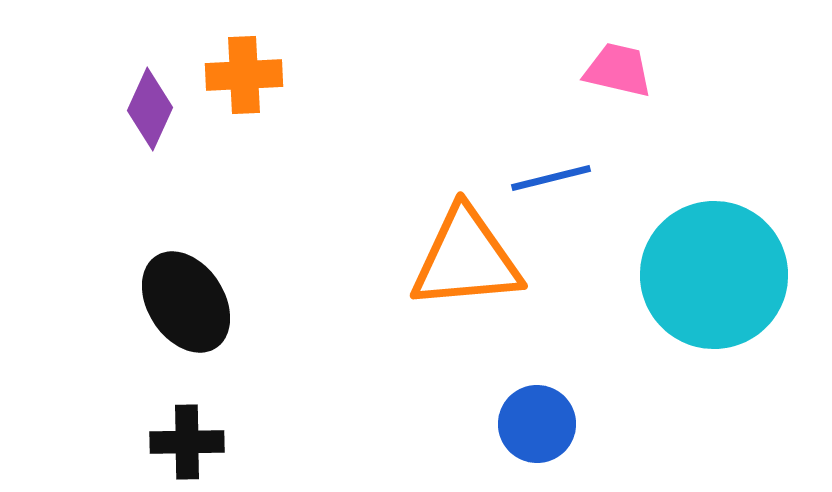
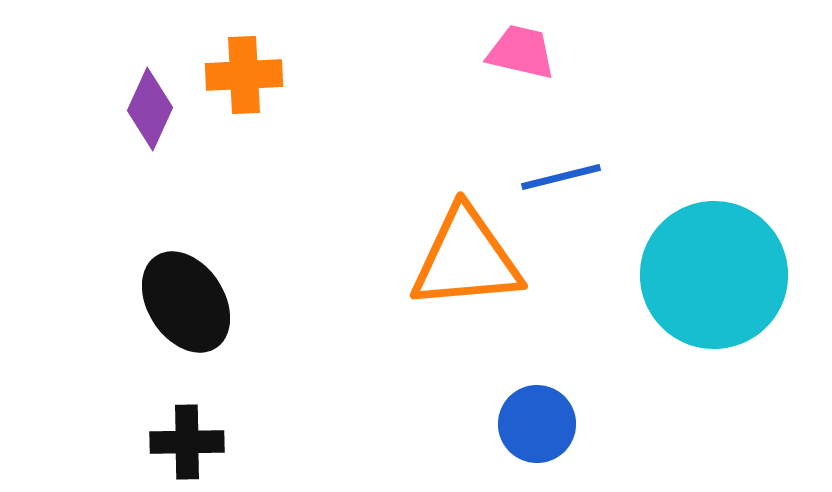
pink trapezoid: moved 97 px left, 18 px up
blue line: moved 10 px right, 1 px up
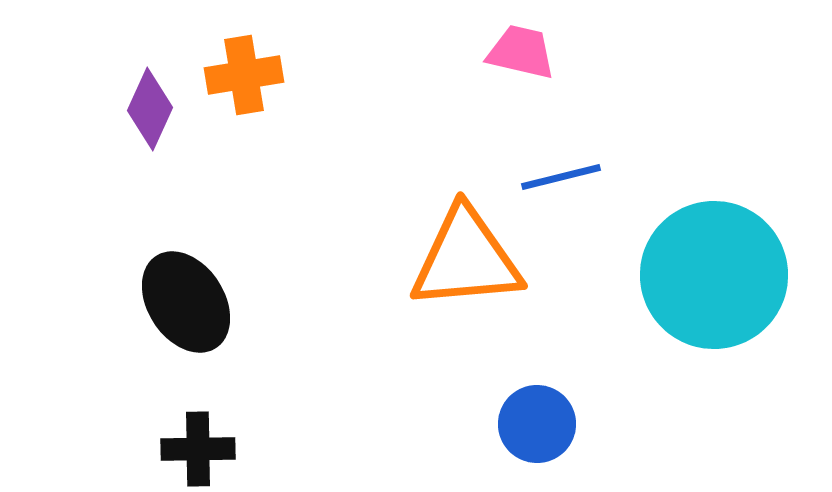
orange cross: rotated 6 degrees counterclockwise
black cross: moved 11 px right, 7 px down
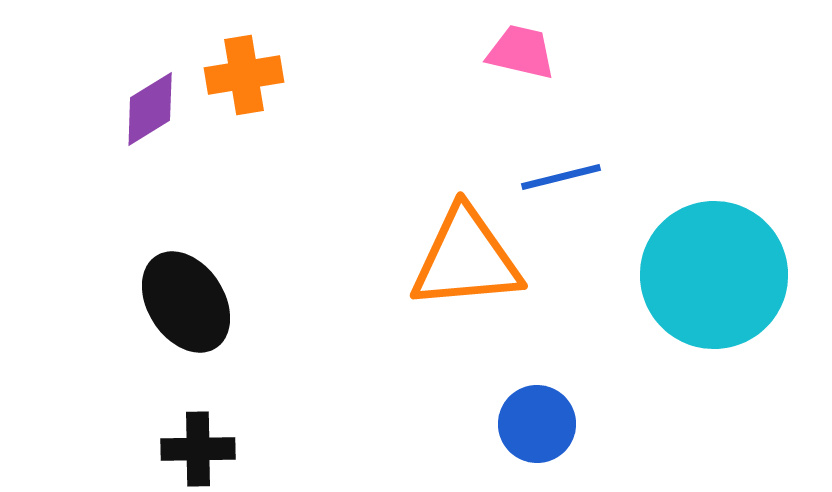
purple diamond: rotated 34 degrees clockwise
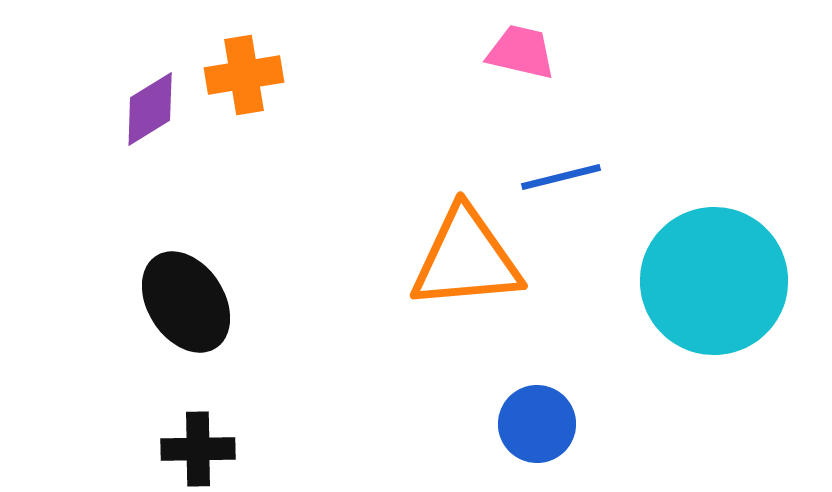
cyan circle: moved 6 px down
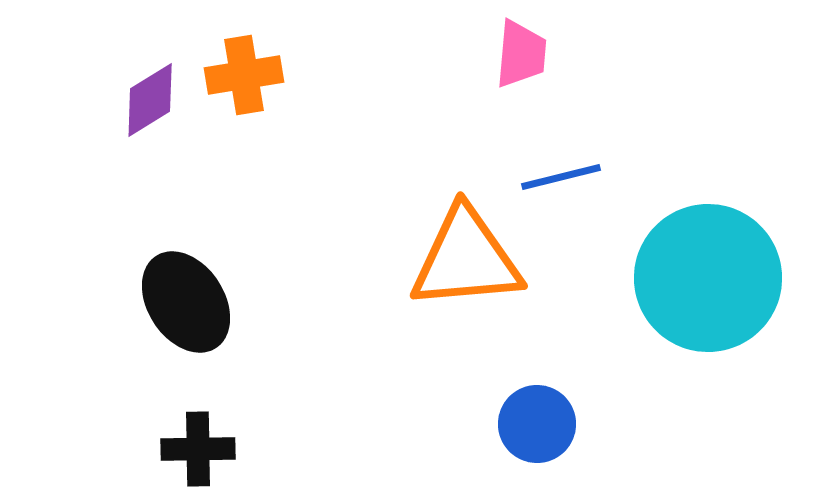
pink trapezoid: moved 2 px down; rotated 82 degrees clockwise
purple diamond: moved 9 px up
cyan circle: moved 6 px left, 3 px up
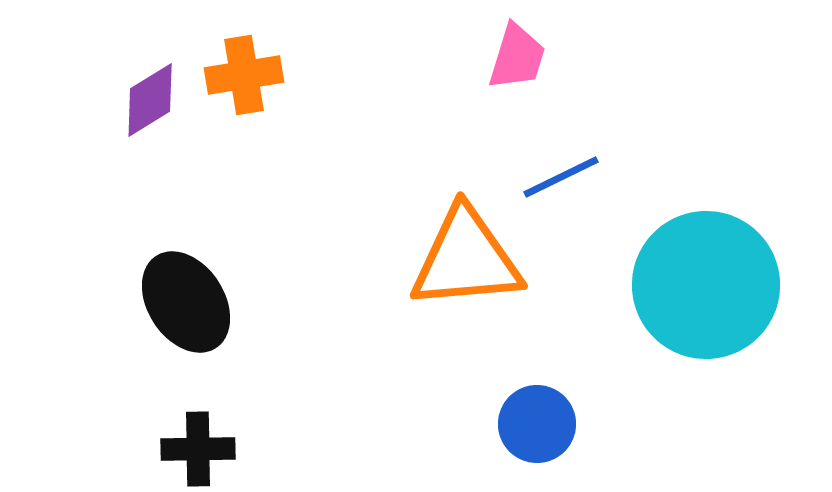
pink trapezoid: moved 4 px left, 3 px down; rotated 12 degrees clockwise
blue line: rotated 12 degrees counterclockwise
cyan circle: moved 2 px left, 7 px down
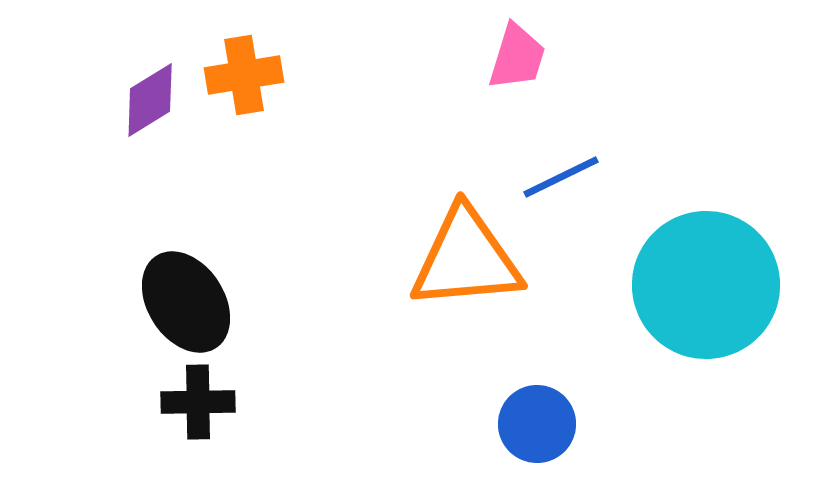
black cross: moved 47 px up
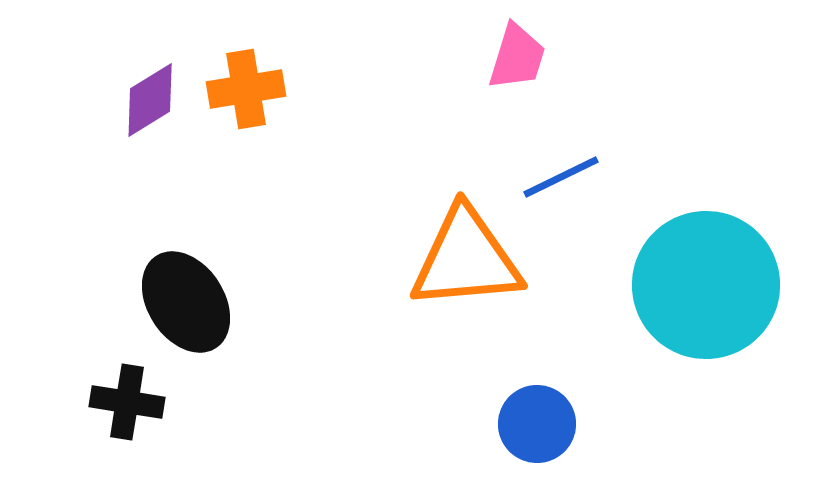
orange cross: moved 2 px right, 14 px down
black cross: moved 71 px left; rotated 10 degrees clockwise
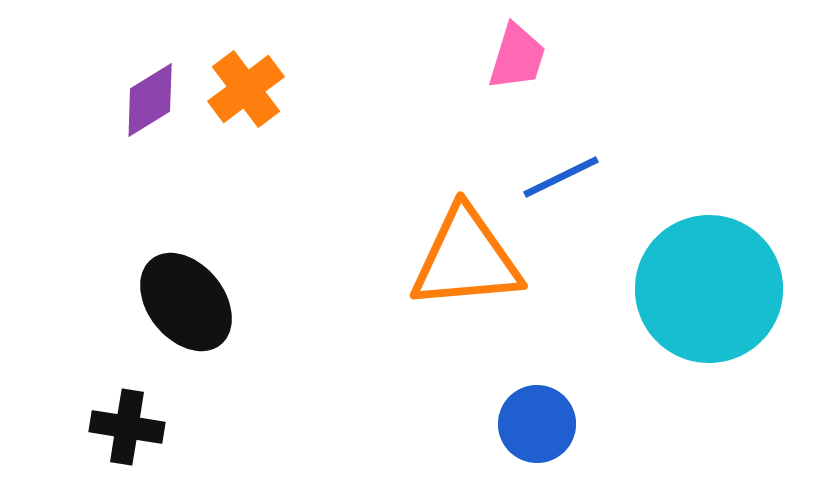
orange cross: rotated 28 degrees counterclockwise
cyan circle: moved 3 px right, 4 px down
black ellipse: rotated 6 degrees counterclockwise
black cross: moved 25 px down
